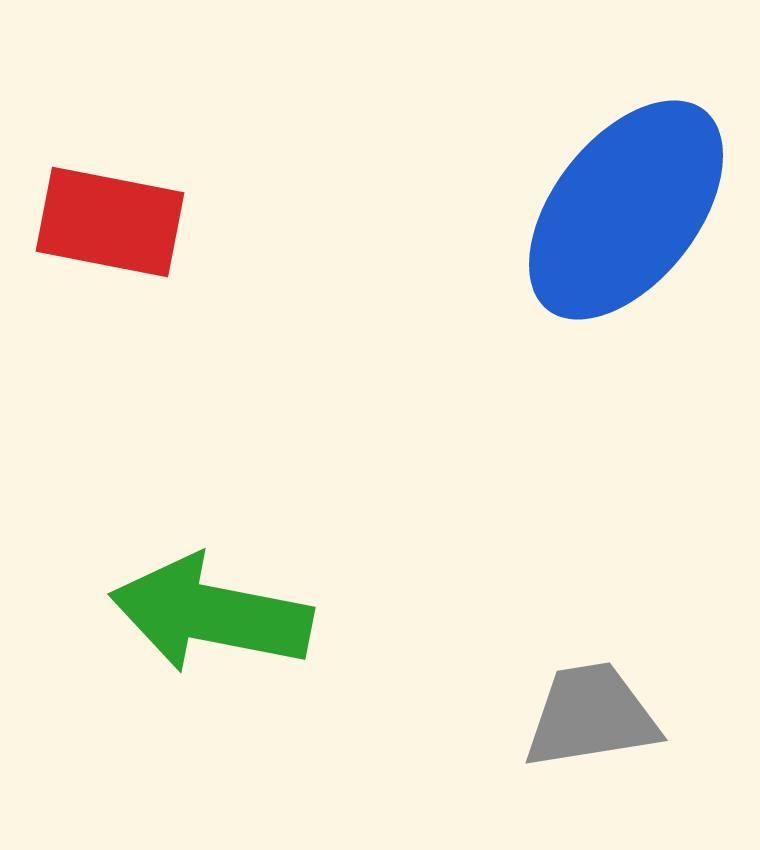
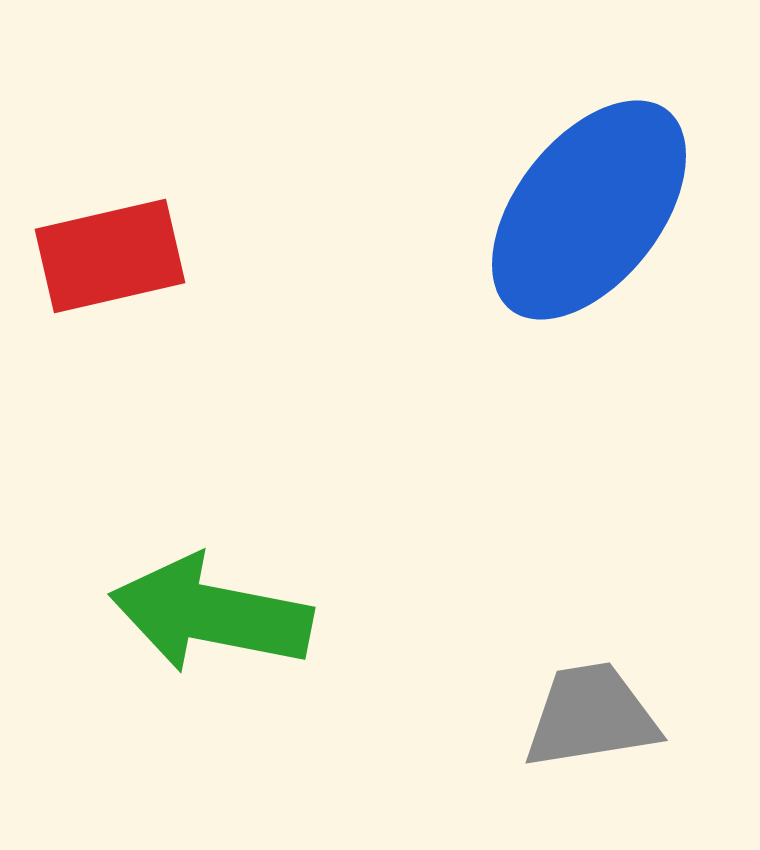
blue ellipse: moved 37 px left
red rectangle: moved 34 px down; rotated 24 degrees counterclockwise
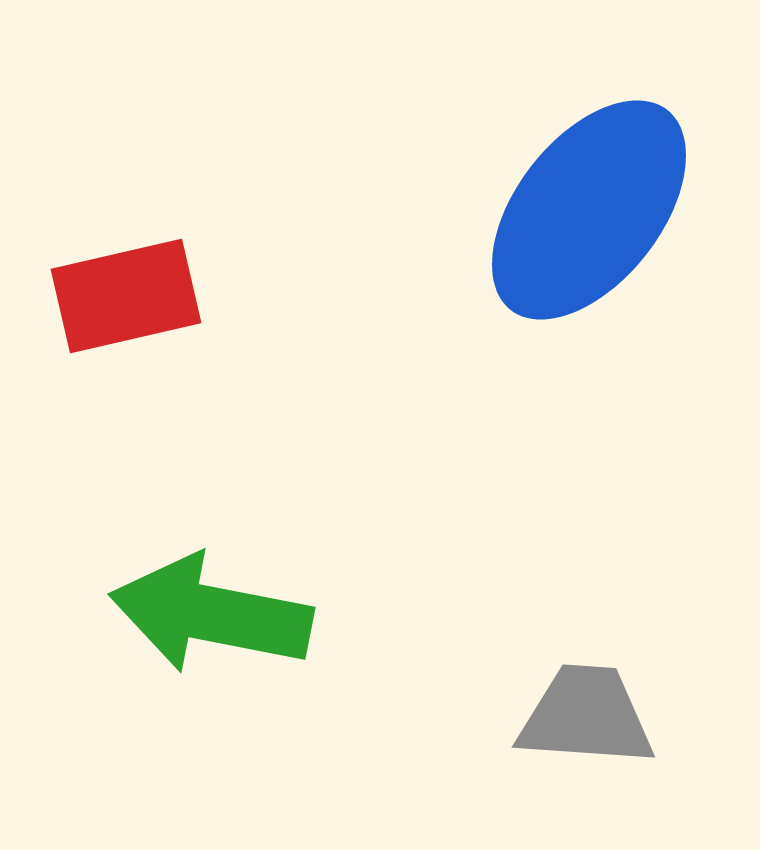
red rectangle: moved 16 px right, 40 px down
gray trapezoid: moved 5 px left; rotated 13 degrees clockwise
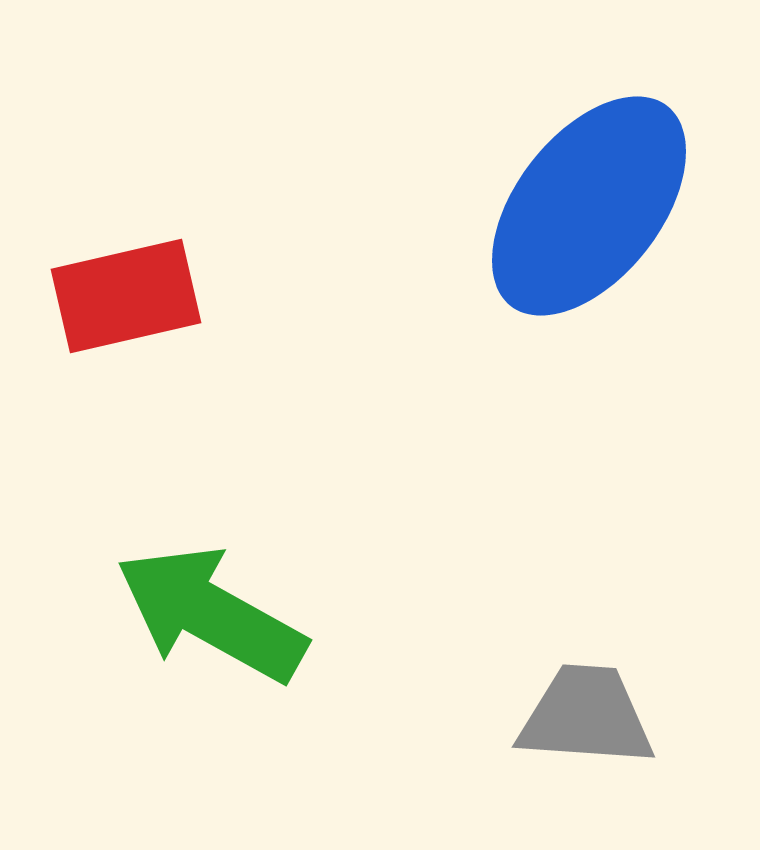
blue ellipse: moved 4 px up
green arrow: rotated 18 degrees clockwise
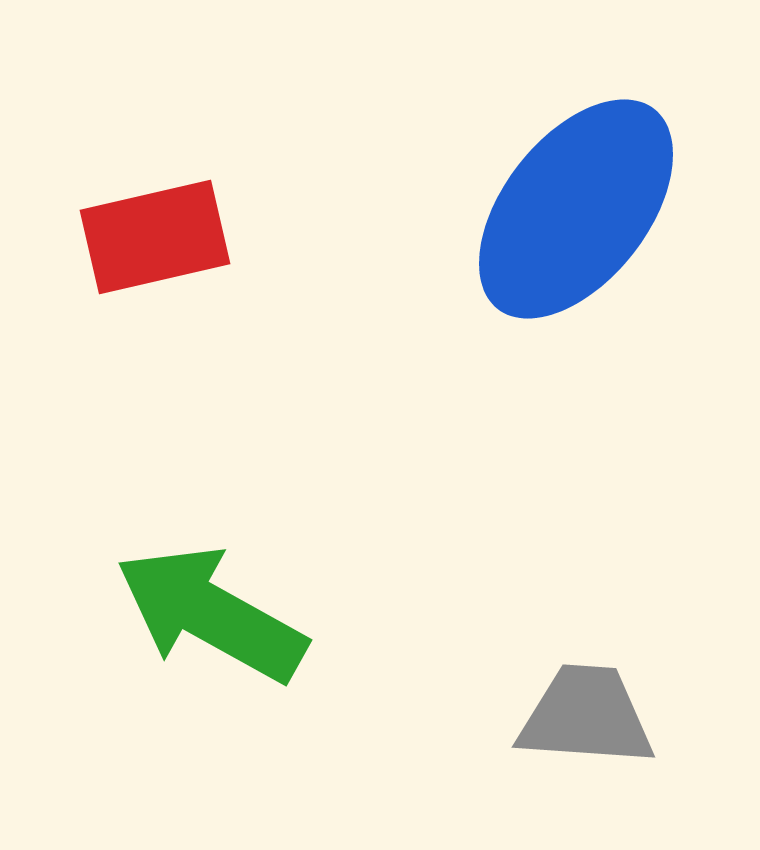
blue ellipse: moved 13 px left, 3 px down
red rectangle: moved 29 px right, 59 px up
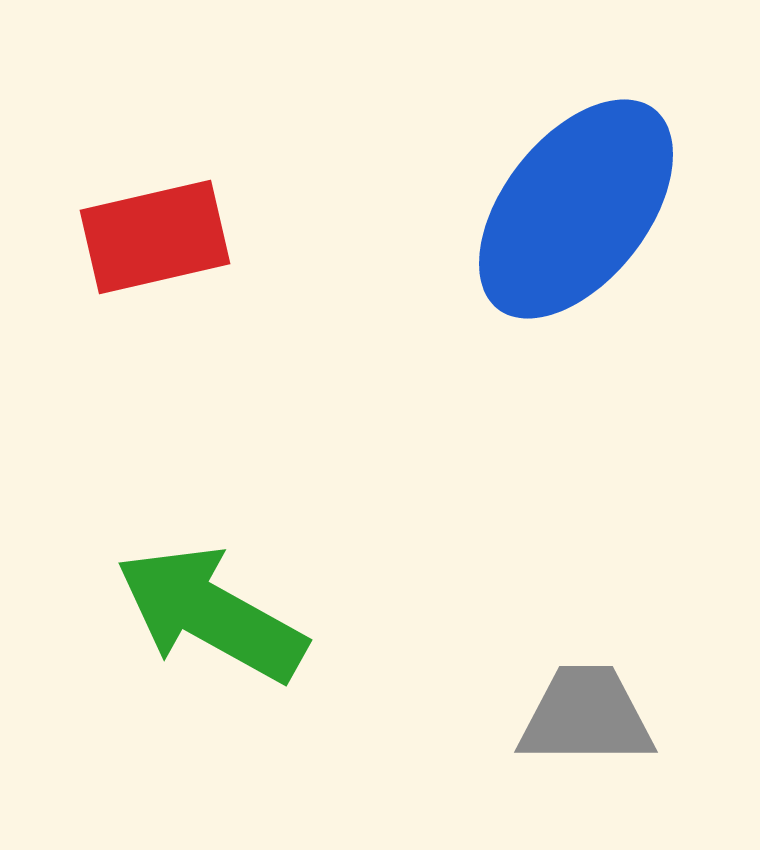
gray trapezoid: rotated 4 degrees counterclockwise
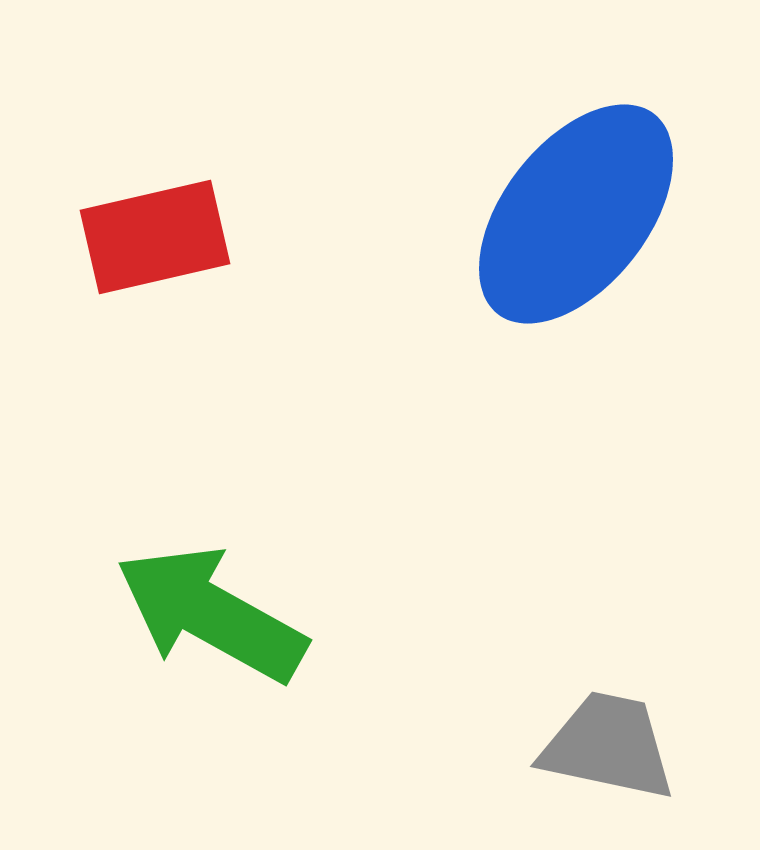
blue ellipse: moved 5 px down
gray trapezoid: moved 22 px right, 30 px down; rotated 12 degrees clockwise
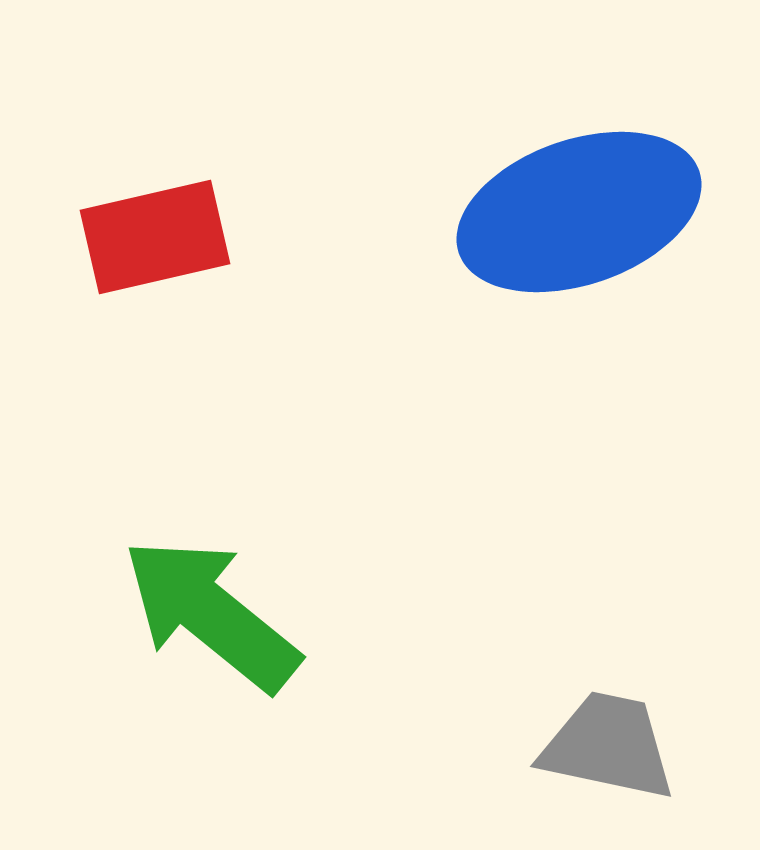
blue ellipse: moved 3 px right, 2 px up; rotated 33 degrees clockwise
green arrow: rotated 10 degrees clockwise
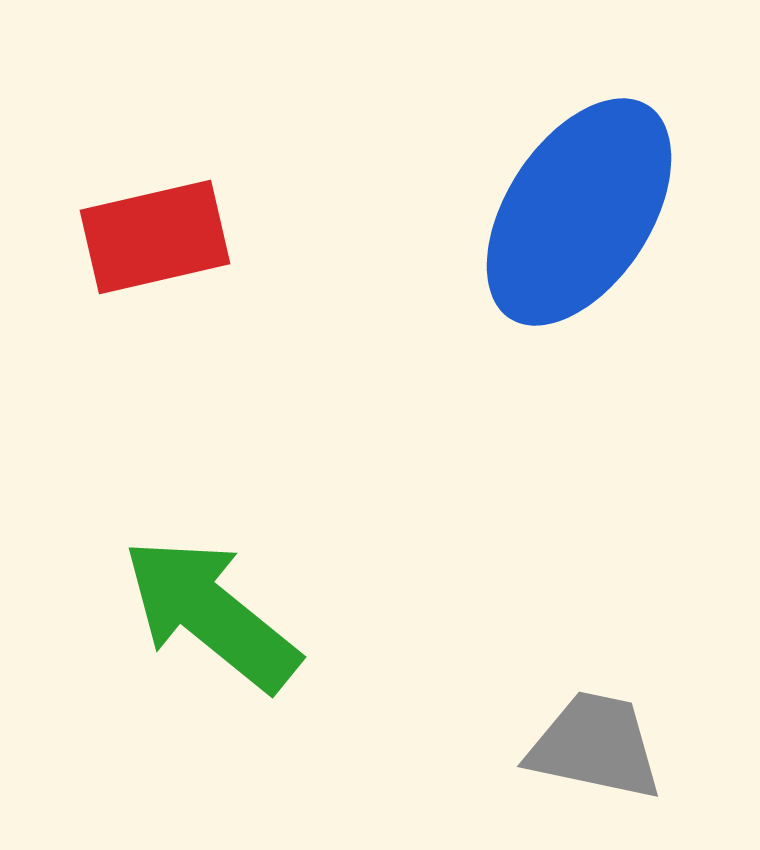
blue ellipse: rotated 38 degrees counterclockwise
gray trapezoid: moved 13 px left
